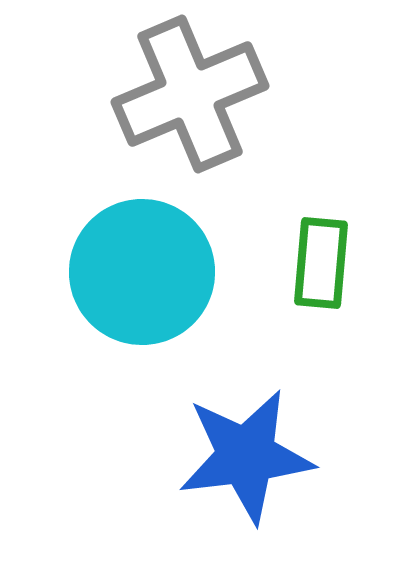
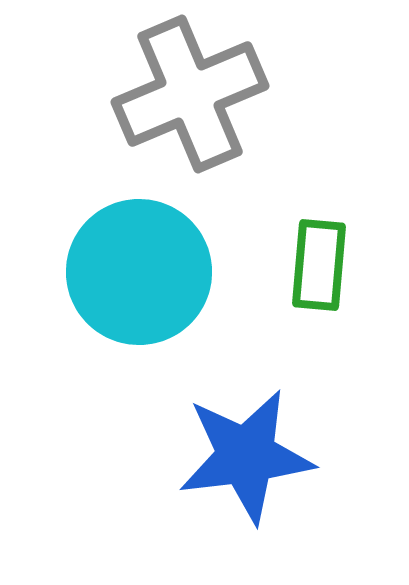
green rectangle: moved 2 px left, 2 px down
cyan circle: moved 3 px left
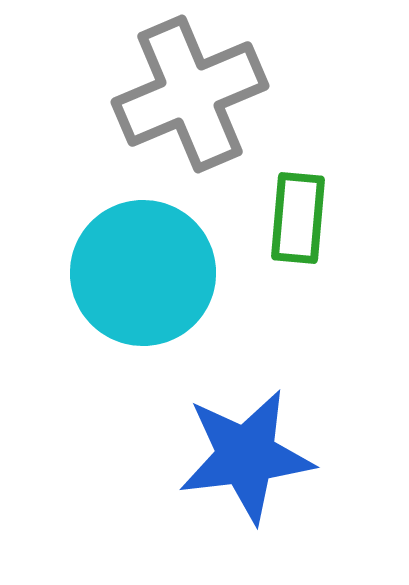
green rectangle: moved 21 px left, 47 px up
cyan circle: moved 4 px right, 1 px down
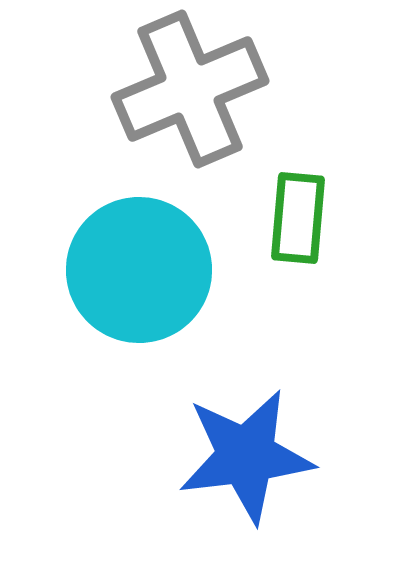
gray cross: moved 5 px up
cyan circle: moved 4 px left, 3 px up
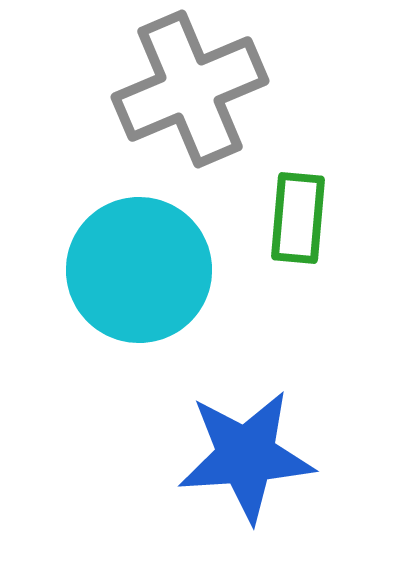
blue star: rotated 3 degrees clockwise
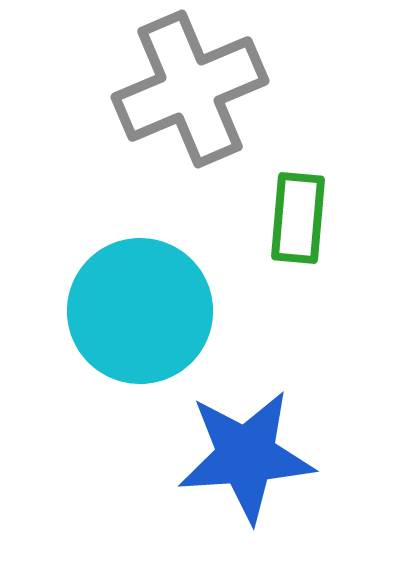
cyan circle: moved 1 px right, 41 px down
